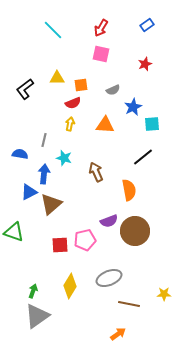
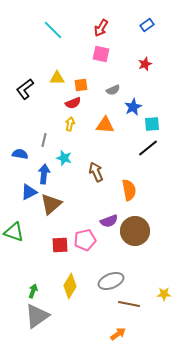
black line: moved 5 px right, 9 px up
gray ellipse: moved 2 px right, 3 px down
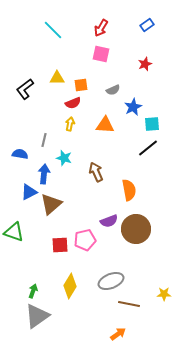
brown circle: moved 1 px right, 2 px up
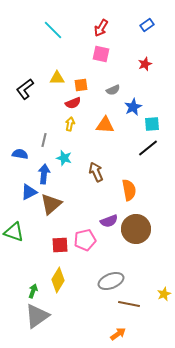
yellow diamond: moved 12 px left, 6 px up
yellow star: rotated 24 degrees counterclockwise
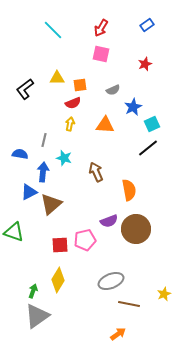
orange square: moved 1 px left
cyan square: rotated 21 degrees counterclockwise
blue arrow: moved 1 px left, 2 px up
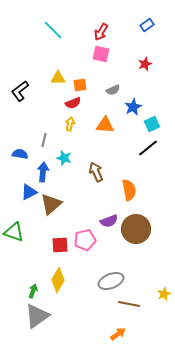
red arrow: moved 4 px down
yellow triangle: moved 1 px right
black L-shape: moved 5 px left, 2 px down
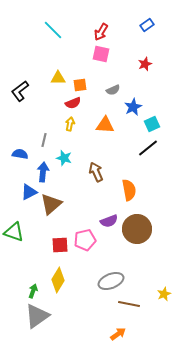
brown circle: moved 1 px right
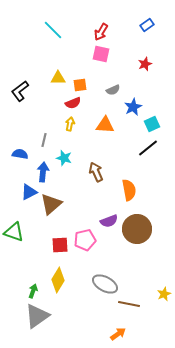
gray ellipse: moved 6 px left, 3 px down; rotated 50 degrees clockwise
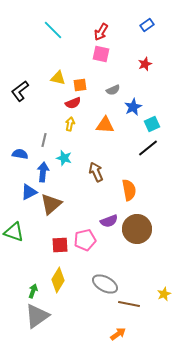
yellow triangle: rotated 14 degrees clockwise
